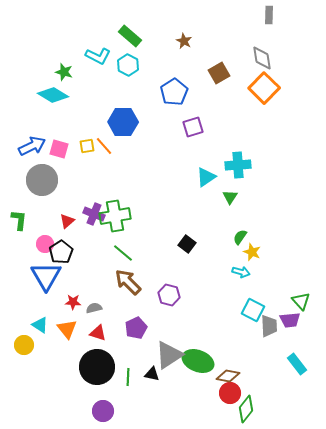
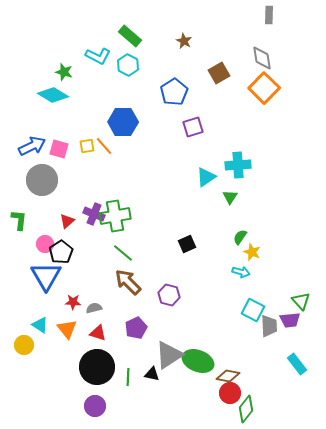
black square at (187, 244): rotated 30 degrees clockwise
purple circle at (103, 411): moved 8 px left, 5 px up
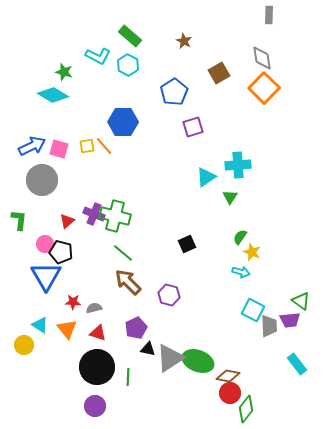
green cross at (115, 216): rotated 24 degrees clockwise
black pentagon at (61, 252): rotated 25 degrees counterclockwise
green triangle at (301, 301): rotated 12 degrees counterclockwise
gray triangle at (169, 355): moved 1 px right, 3 px down
black triangle at (152, 374): moved 4 px left, 25 px up
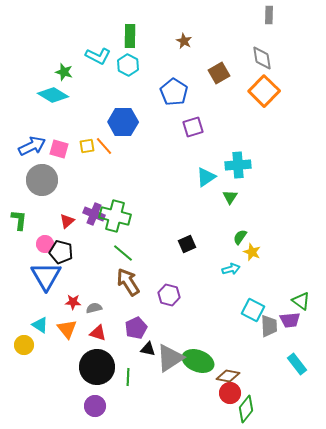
green rectangle at (130, 36): rotated 50 degrees clockwise
orange square at (264, 88): moved 3 px down
blue pentagon at (174, 92): rotated 8 degrees counterclockwise
cyan arrow at (241, 272): moved 10 px left, 3 px up; rotated 30 degrees counterclockwise
brown arrow at (128, 282): rotated 12 degrees clockwise
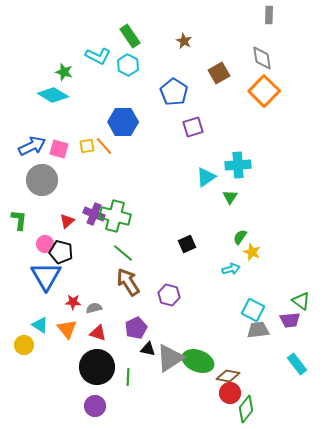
green rectangle at (130, 36): rotated 35 degrees counterclockwise
gray trapezoid at (269, 326): moved 11 px left, 4 px down; rotated 95 degrees counterclockwise
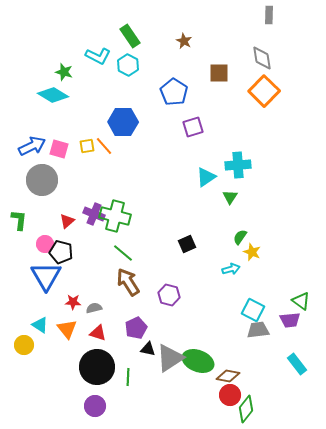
brown square at (219, 73): rotated 30 degrees clockwise
red circle at (230, 393): moved 2 px down
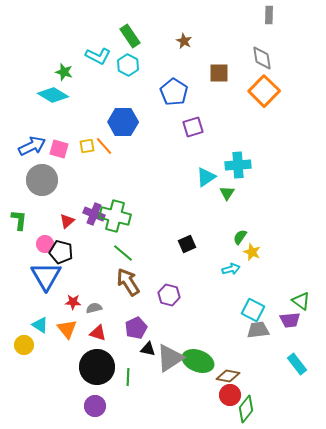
green triangle at (230, 197): moved 3 px left, 4 px up
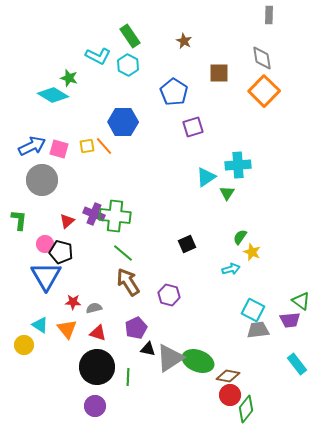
green star at (64, 72): moved 5 px right, 6 px down
green cross at (115, 216): rotated 8 degrees counterclockwise
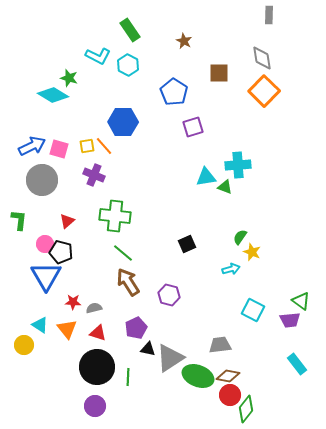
green rectangle at (130, 36): moved 6 px up
cyan triangle at (206, 177): rotated 25 degrees clockwise
green triangle at (227, 193): moved 2 px left, 6 px up; rotated 42 degrees counterclockwise
purple cross at (94, 214): moved 39 px up
gray trapezoid at (258, 330): moved 38 px left, 15 px down
green ellipse at (198, 361): moved 15 px down
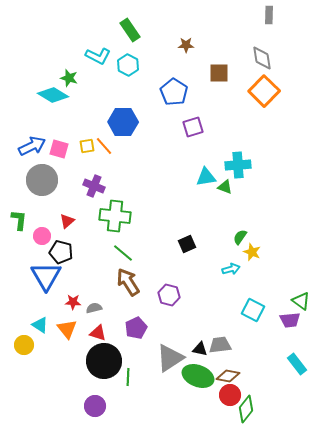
brown star at (184, 41): moved 2 px right, 4 px down; rotated 28 degrees counterclockwise
purple cross at (94, 175): moved 11 px down
pink circle at (45, 244): moved 3 px left, 8 px up
black triangle at (148, 349): moved 52 px right
black circle at (97, 367): moved 7 px right, 6 px up
